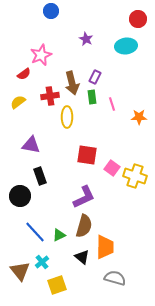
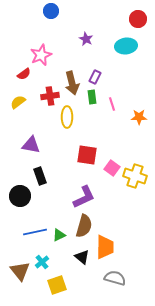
blue line: rotated 60 degrees counterclockwise
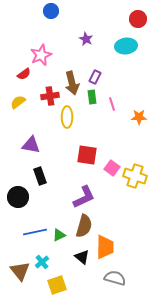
black circle: moved 2 px left, 1 px down
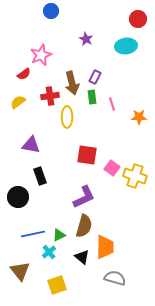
blue line: moved 2 px left, 2 px down
cyan cross: moved 7 px right, 10 px up
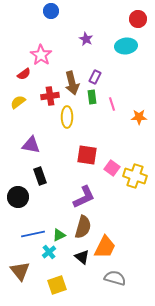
pink star: rotated 15 degrees counterclockwise
brown semicircle: moved 1 px left, 1 px down
orange trapezoid: rotated 25 degrees clockwise
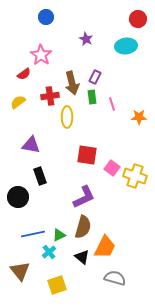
blue circle: moved 5 px left, 6 px down
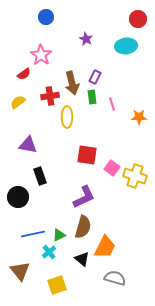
purple triangle: moved 3 px left
black triangle: moved 2 px down
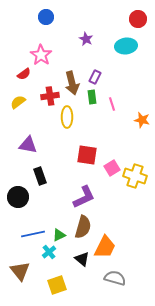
orange star: moved 3 px right, 3 px down; rotated 14 degrees clockwise
pink square: rotated 21 degrees clockwise
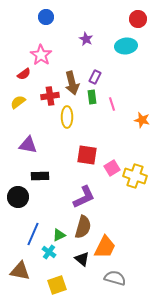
black rectangle: rotated 72 degrees counterclockwise
blue line: rotated 55 degrees counterclockwise
cyan cross: rotated 16 degrees counterclockwise
brown triangle: rotated 40 degrees counterclockwise
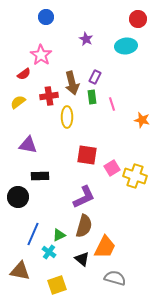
red cross: moved 1 px left
brown semicircle: moved 1 px right, 1 px up
